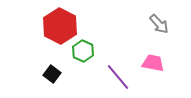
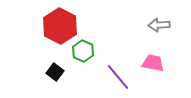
gray arrow: moved 1 px down; rotated 130 degrees clockwise
black square: moved 3 px right, 2 px up
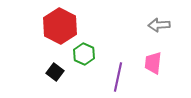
green hexagon: moved 1 px right, 3 px down
pink trapezoid: rotated 95 degrees counterclockwise
purple line: rotated 52 degrees clockwise
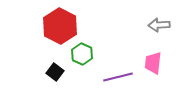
green hexagon: moved 2 px left
purple line: rotated 64 degrees clockwise
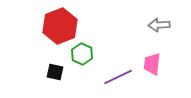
red hexagon: rotated 12 degrees clockwise
pink trapezoid: moved 1 px left, 1 px down
black square: rotated 24 degrees counterclockwise
purple line: rotated 12 degrees counterclockwise
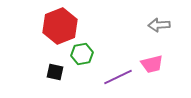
green hexagon: rotated 25 degrees clockwise
pink trapezoid: rotated 110 degrees counterclockwise
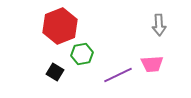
gray arrow: rotated 90 degrees counterclockwise
pink trapezoid: rotated 10 degrees clockwise
black square: rotated 18 degrees clockwise
purple line: moved 2 px up
